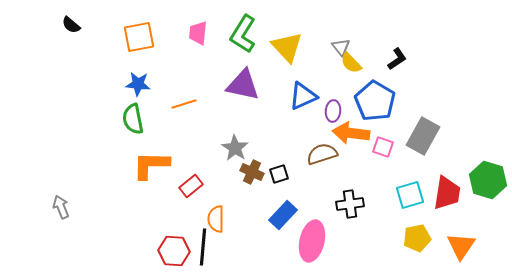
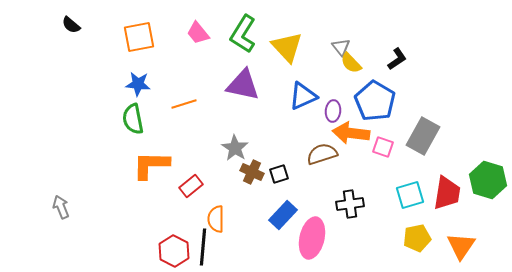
pink trapezoid: rotated 45 degrees counterclockwise
pink ellipse: moved 3 px up
red hexagon: rotated 24 degrees clockwise
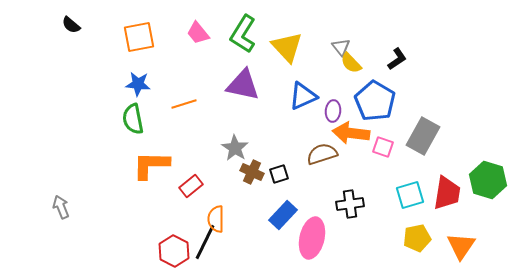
black line: moved 2 px right, 5 px up; rotated 21 degrees clockwise
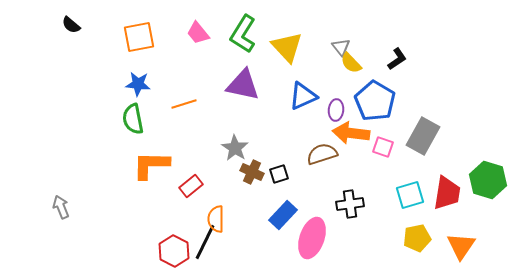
purple ellipse: moved 3 px right, 1 px up
pink ellipse: rotated 6 degrees clockwise
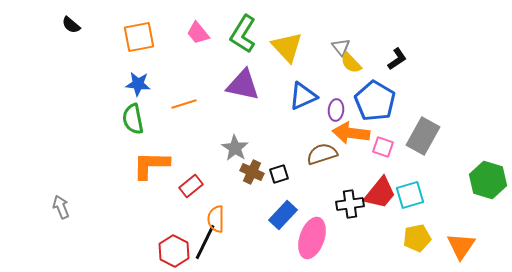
red trapezoid: moved 67 px left; rotated 30 degrees clockwise
